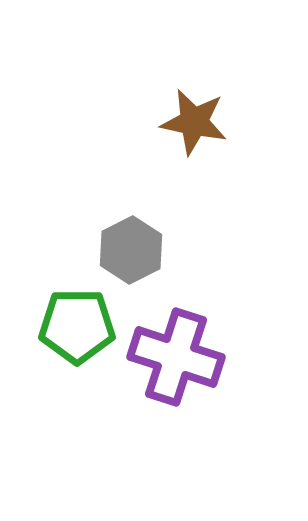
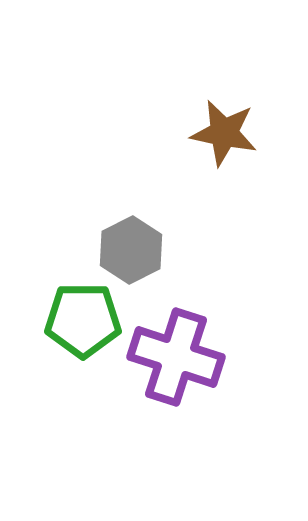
brown star: moved 30 px right, 11 px down
green pentagon: moved 6 px right, 6 px up
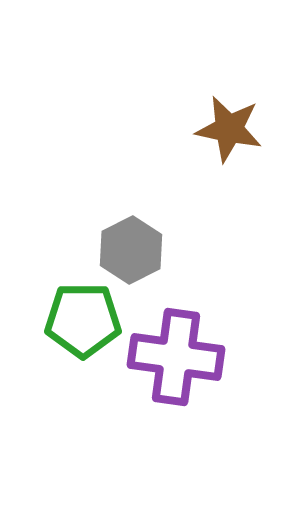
brown star: moved 5 px right, 4 px up
purple cross: rotated 10 degrees counterclockwise
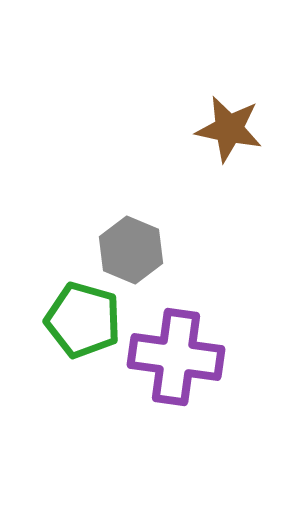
gray hexagon: rotated 10 degrees counterclockwise
green pentagon: rotated 16 degrees clockwise
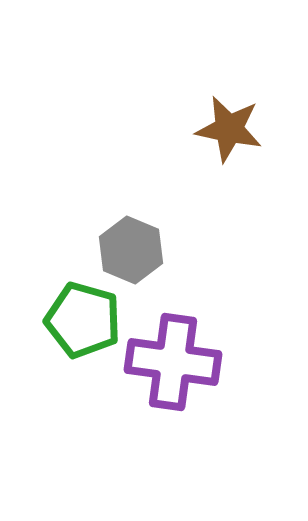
purple cross: moved 3 px left, 5 px down
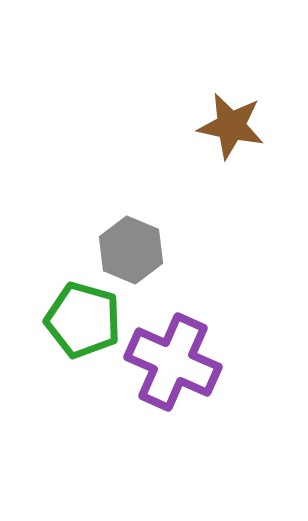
brown star: moved 2 px right, 3 px up
purple cross: rotated 16 degrees clockwise
